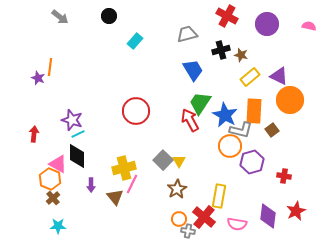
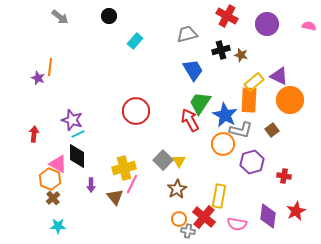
yellow rectangle at (250, 77): moved 4 px right, 5 px down
orange rectangle at (254, 111): moved 5 px left, 11 px up
orange circle at (230, 146): moved 7 px left, 2 px up
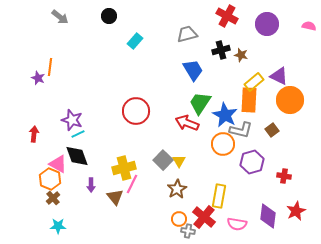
red arrow at (190, 120): moved 3 px left, 3 px down; rotated 40 degrees counterclockwise
black diamond at (77, 156): rotated 20 degrees counterclockwise
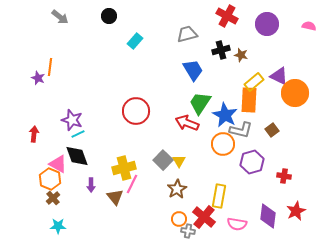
orange circle at (290, 100): moved 5 px right, 7 px up
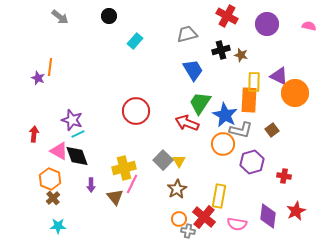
yellow rectangle at (254, 82): rotated 48 degrees counterclockwise
pink triangle at (58, 164): moved 1 px right, 13 px up
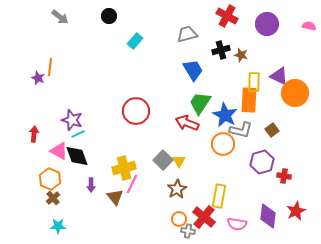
purple hexagon at (252, 162): moved 10 px right
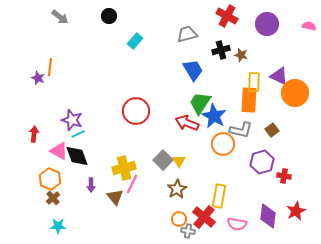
blue star at (225, 115): moved 11 px left, 1 px down
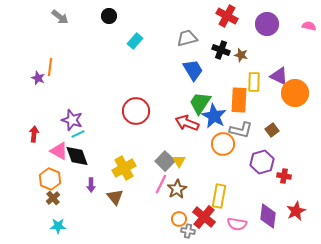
gray trapezoid at (187, 34): moved 4 px down
black cross at (221, 50): rotated 36 degrees clockwise
orange rectangle at (249, 100): moved 10 px left
gray square at (163, 160): moved 2 px right, 1 px down
yellow cross at (124, 168): rotated 15 degrees counterclockwise
pink line at (132, 184): moved 29 px right
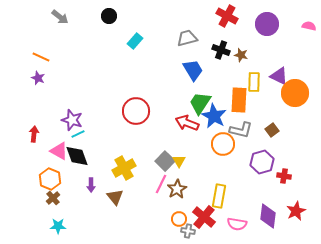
orange line at (50, 67): moved 9 px left, 10 px up; rotated 72 degrees counterclockwise
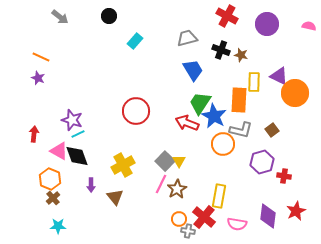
yellow cross at (124, 168): moved 1 px left, 3 px up
